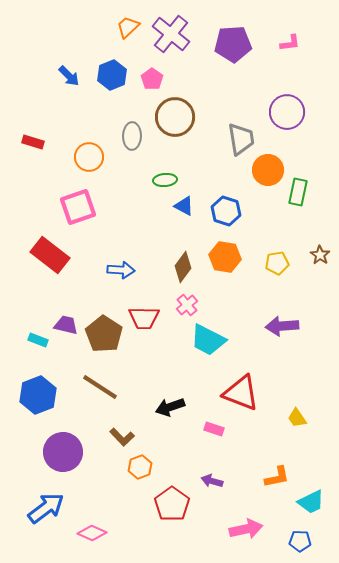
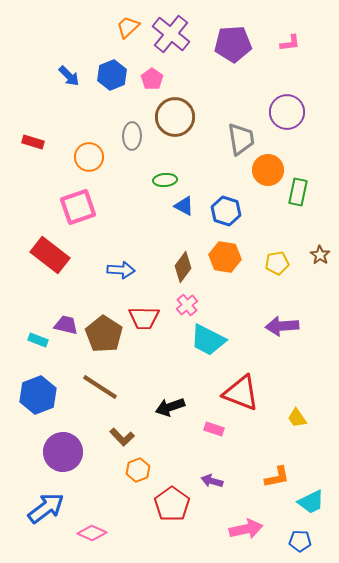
orange hexagon at (140, 467): moved 2 px left, 3 px down
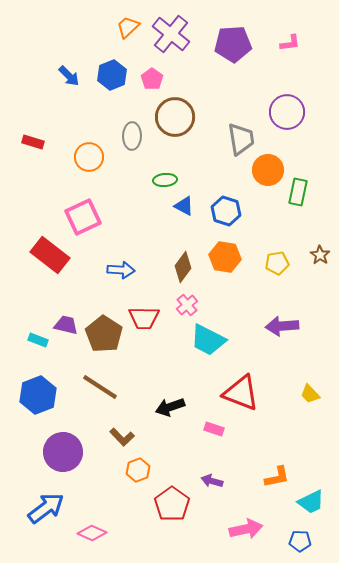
pink square at (78, 207): moved 5 px right, 10 px down; rotated 6 degrees counterclockwise
yellow trapezoid at (297, 418): moved 13 px right, 24 px up; rotated 10 degrees counterclockwise
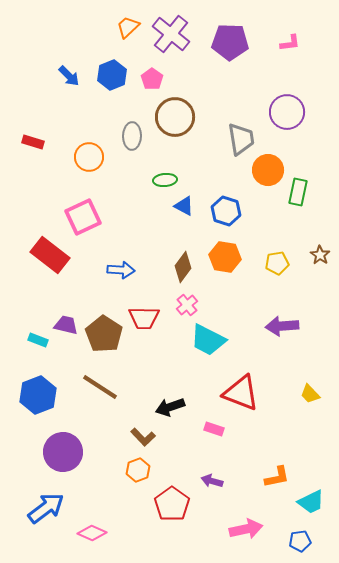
purple pentagon at (233, 44): moved 3 px left, 2 px up; rotated 6 degrees clockwise
brown L-shape at (122, 437): moved 21 px right
blue pentagon at (300, 541): rotated 10 degrees counterclockwise
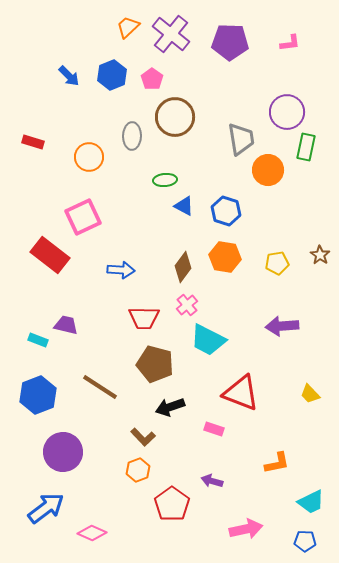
green rectangle at (298, 192): moved 8 px right, 45 px up
brown pentagon at (104, 334): moved 51 px right, 30 px down; rotated 18 degrees counterclockwise
orange L-shape at (277, 477): moved 14 px up
blue pentagon at (300, 541): moved 5 px right; rotated 10 degrees clockwise
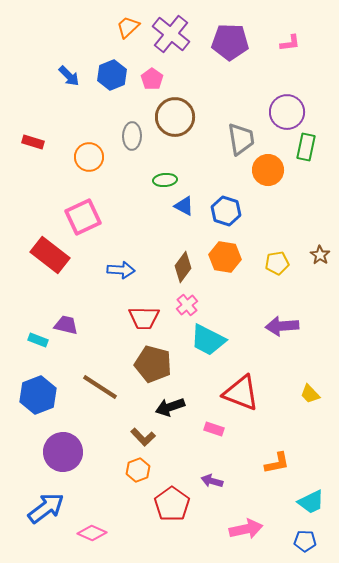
brown pentagon at (155, 364): moved 2 px left
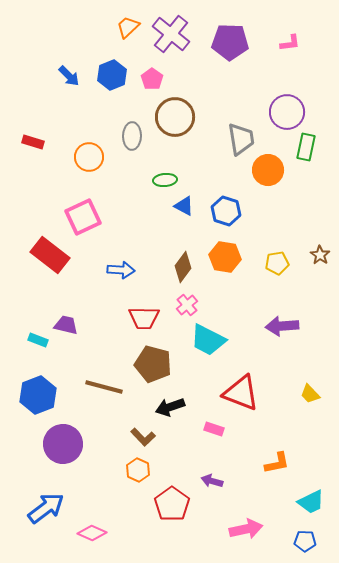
brown line at (100, 387): moved 4 px right; rotated 18 degrees counterclockwise
purple circle at (63, 452): moved 8 px up
orange hexagon at (138, 470): rotated 15 degrees counterclockwise
